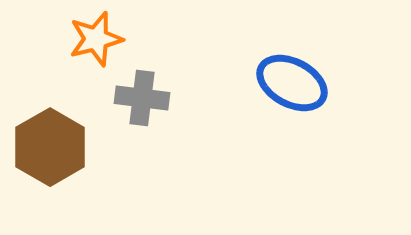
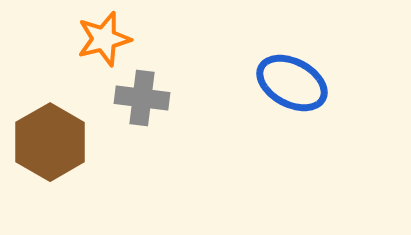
orange star: moved 8 px right
brown hexagon: moved 5 px up
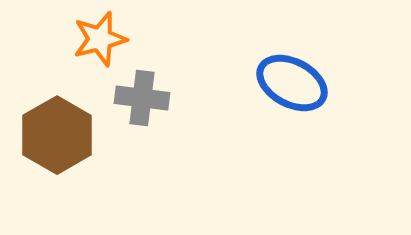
orange star: moved 4 px left
brown hexagon: moved 7 px right, 7 px up
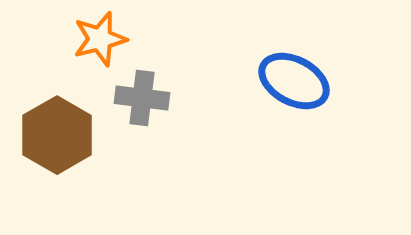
blue ellipse: moved 2 px right, 2 px up
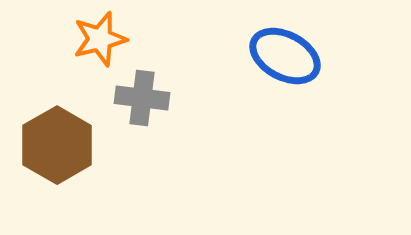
blue ellipse: moved 9 px left, 25 px up
brown hexagon: moved 10 px down
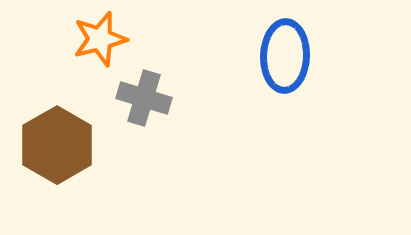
blue ellipse: rotated 64 degrees clockwise
gray cross: moved 2 px right; rotated 10 degrees clockwise
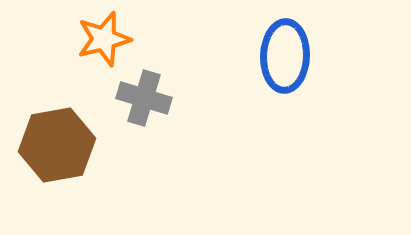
orange star: moved 4 px right
brown hexagon: rotated 20 degrees clockwise
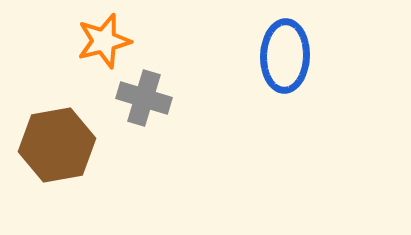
orange star: moved 2 px down
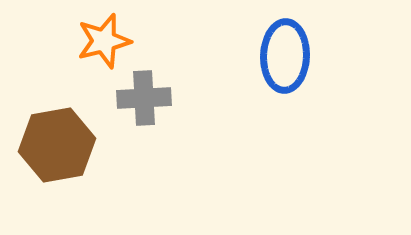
gray cross: rotated 20 degrees counterclockwise
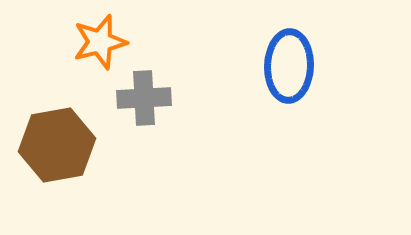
orange star: moved 4 px left, 1 px down
blue ellipse: moved 4 px right, 10 px down
